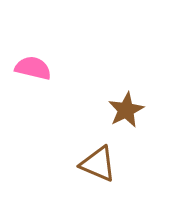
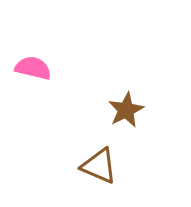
brown triangle: moved 1 px right, 2 px down
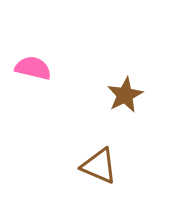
brown star: moved 1 px left, 15 px up
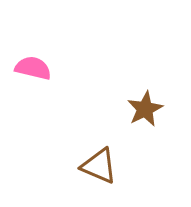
brown star: moved 20 px right, 14 px down
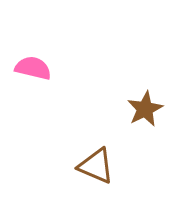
brown triangle: moved 3 px left
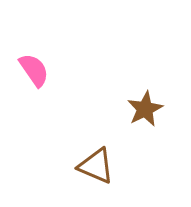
pink semicircle: moved 1 px right, 2 px down; rotated 42 degrees clockwise
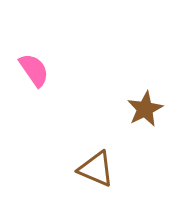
brown triangle: moved 3 px down
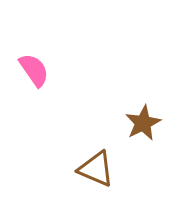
brown star: moved 2 px left, 14 px down
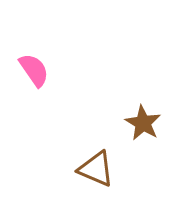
brown star: rotated 15 degrees counterclockwise
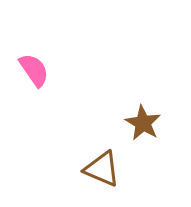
brown triangle: moved 6 px right
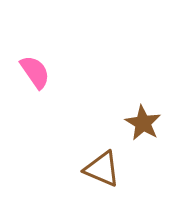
pink semicircle: moved 1 px right, 2 px down
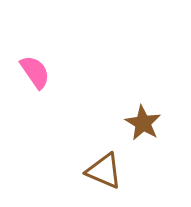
brown triangle: moved 2 px right, 2 px down
